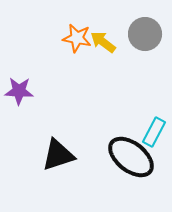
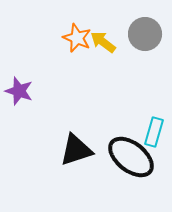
orange star: rotated 12 degrees clockwise
purple star: rotated 16 degrees clockwise
cyan rectangle: rotated 12 degrees counterclockwise
black triangle: moved 18 px right, 5 px up
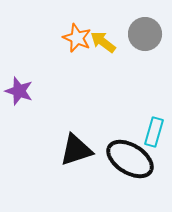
black ellipse: moved 1 px left, 2 px down; rotated 6 degrees counterclockwise
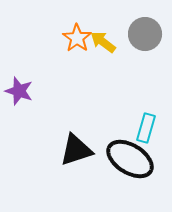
orange star: rotated 12 degrees clockwise
cyan rectangle: moved 8 px left, 4 px up
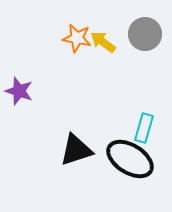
orange star: rotated 24 degrees counterclockwise
cyan rectangle: moved 2 px left
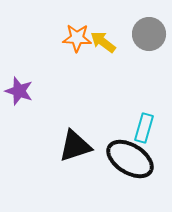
gray circle: moved 4 px right
orange star: rotated 8 degrees counterclockwise
black triangle: moved 1 px left, 4 px up
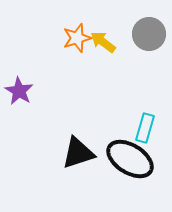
orange star: rotated 20 degrees counterclockwise
purple star: rotated 12 degrees clockwise
cyan rectangle: moved 1 px right
black triangle: moved 3 px right, 7 px down
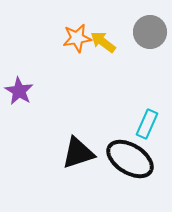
gray circle: moved 1 px right, 2 px up
orange star: rotated 8 degrees clockwise
cyan rectangle: moved 2 px right, 4 px up; rotated 8 degrees clockwise
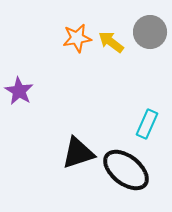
yellow arrow: moved 8 px right
black ellipse: moved 4 px left, 11 px down; rotated 6 degrees clockwise
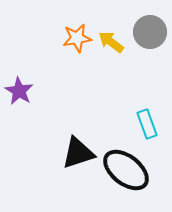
cyan rectangle: rotated 44 degrees counterclockwise
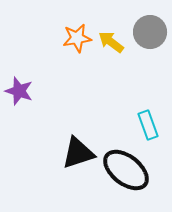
purple star: rotated 12 degrees counterclockwise
cyan rectangle: moved 1 px right, 1 px down
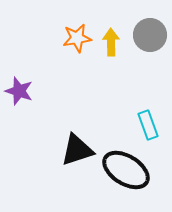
gray circle: moved 3 px down
yellow arrow: rotated 52 degrees clockwise
black triangle: moved 1 px left, 3 px up
black ellipse: rotated 6 degrees counterclockwise
